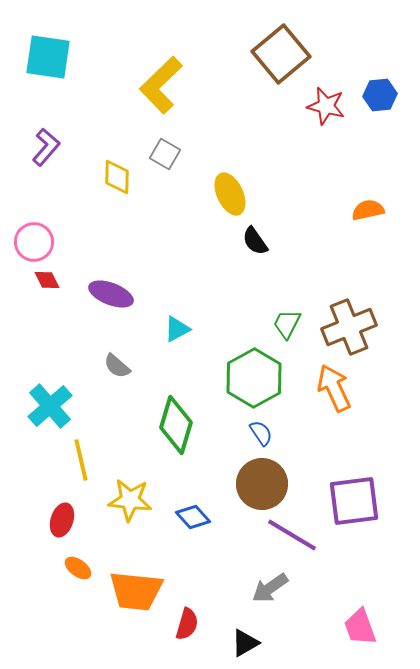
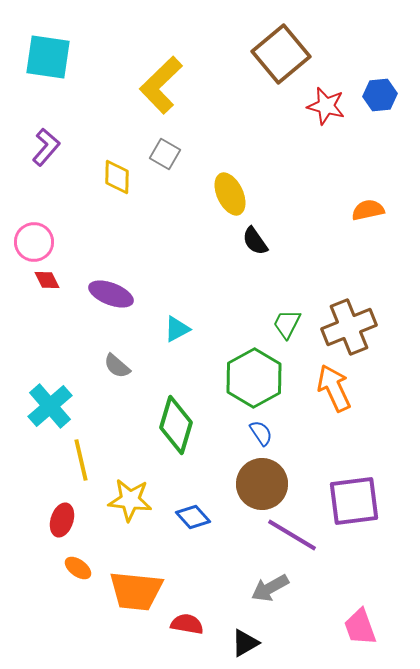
gray arrow: rotated 6 degrees clockwise
red semicircle: rotated 96 degrees counterclockwise
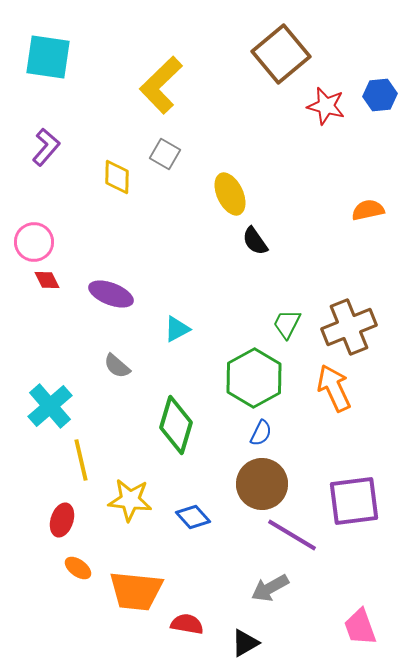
blue semicircle: rotated 60 degrees clockwise
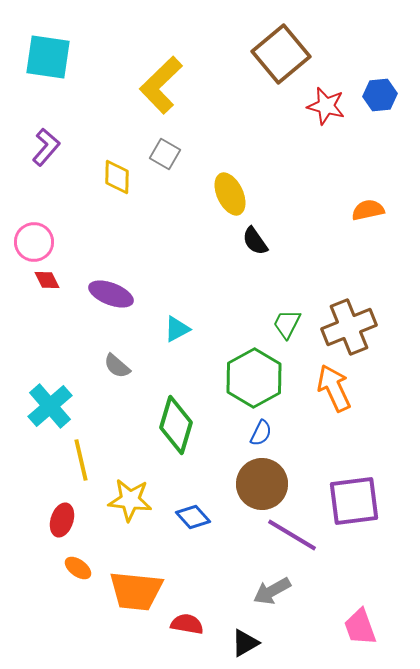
gray arrow: moved 2 px right, 3 px down
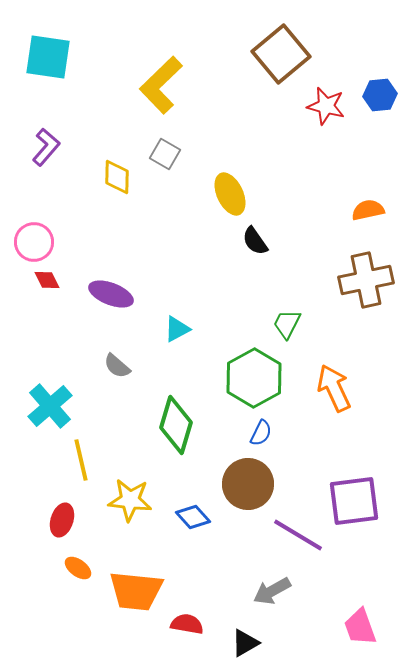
brown cross: moved 17 px right, 47 px up; rotated 10 degrees clockwise
brown circle: moved 14 px left
purple line: moved 6 px right
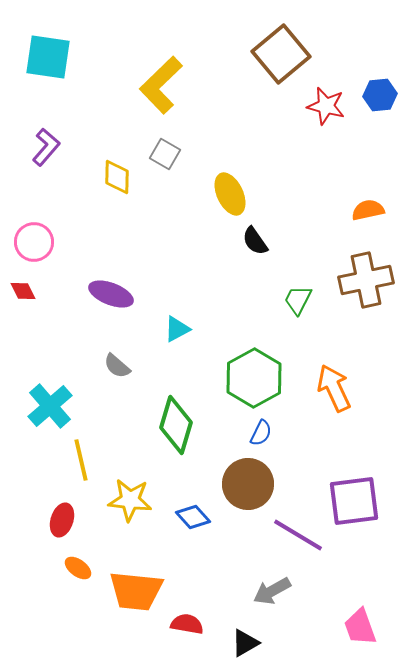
red diamond: moved 24 px left, 11 px down
green trapezoid: moved 11 px right, 24 px up
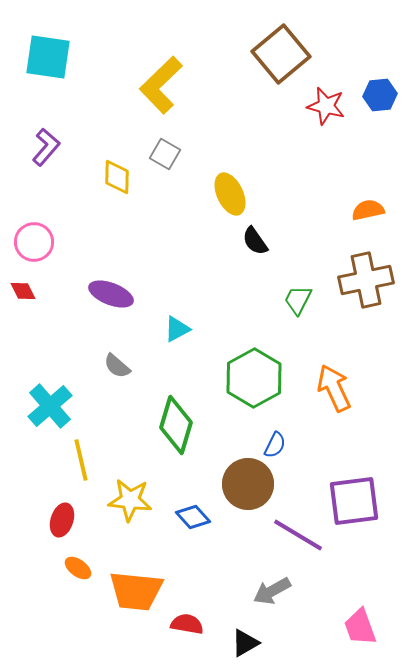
blue semicircle: moved 14 px right, 12 px down
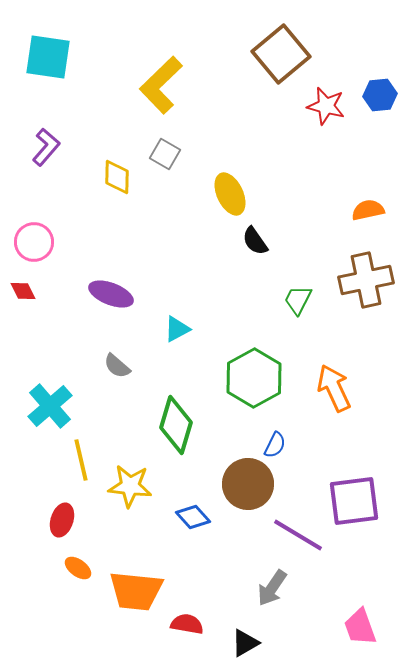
yellow star: moved 14 px up
gray arrow: moved 3 px up; rotated 27 degrees counterclockwise
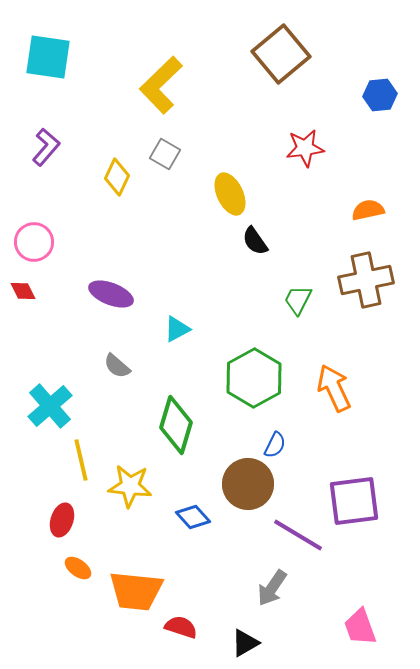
red star: moved 21 px left, 42 px down; rotated 21 degrees counterclockwise
yellow diamond: rotated 24 degrees clockwise
red semicircle: moved 6 px left, 3 px down; rotated 8 degrees clockwise
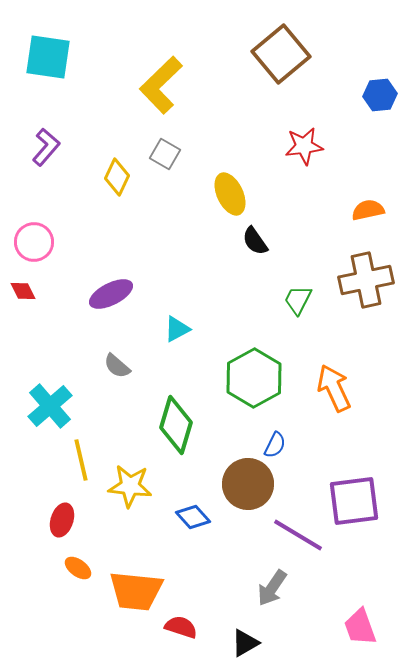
red star: moved 1 px left, 2 px up
purple ellipse: rotated 48 degrees counterclockwise
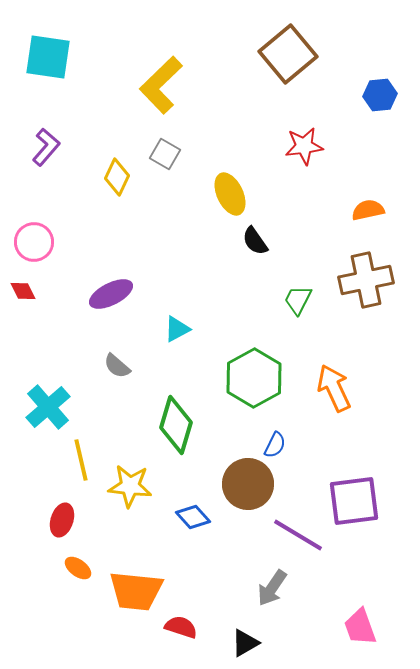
brown square: moved 7 px right
cyan cross: moved 2 px left, 1 px down
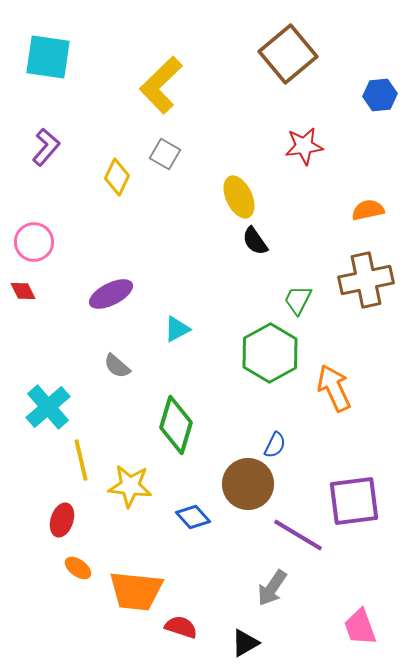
yellow ellipse: moved 9 px right, 3 px down
green hexagon: moved 16 px right, 25 px up
